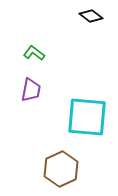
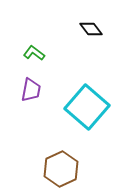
black diamond: moved 13 px down; rotated 15 degrees clockwise
cyan square: moved 10 px up; rotated 36 degrees clockwise
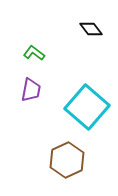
brown hexagon: moved 6 px right, 9 px up
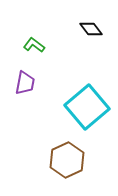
green L-shape: moved 8 px up
purple trapezoid: moved 6 px left, 7 px up
cyan square: rotated 9 degrees clockwise
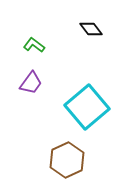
purple trapezoid: moved 6 px right; rotated 25 degrees clockwise
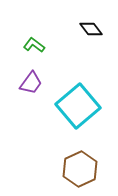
cyan square: moved 9 px left, 1 px up
brown hexagon: moved 13 px right, 9 px down
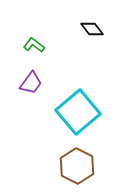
black diamond: moved 1 px right
cyan square: moved 6 px down
brown hexagon: moved 3 px left, 3 px up; rotated 8 degrees counterclockwise
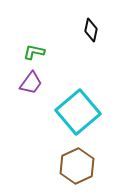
black diamond: moved 1 px left, 1 px down; rotated 50 degrees clockwise
green L-shape: moved 7 px down; rotated 25 degrees counterclockwise
brown hexagon: rotated 8 degrees clockwise
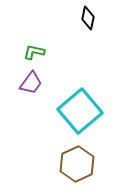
black diamond: moved 3 px left, 12 px up
cyan square: moved 2 px right, 1 px up
brown hexagon: moved 2 px up
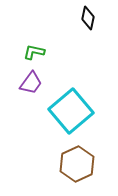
cyan square: moved 9 px left
